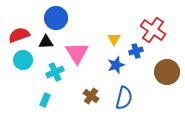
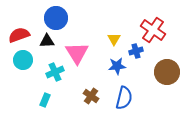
black triangle: moved 1 px right, 1 px up
blue star: moved 1 px right, 1 px down; rotated 12 degrees clockwise
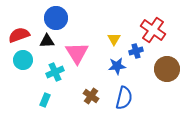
brown circle: moved 3 px up
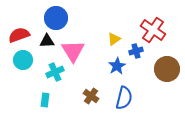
yellow triangle: rotated 24 degrees clockwise
pink triangle: moved 4 px left, 2 px up
blue star: rotated 24 degrees counterclockwise
cyan rectangle: rotated 16 degrees counterclockwise
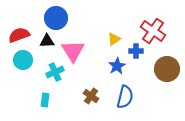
red cross: moved 1 px down
blue cross: rotated 16 degrees clockwise
blue semicircle: moved 1 px right, 1 px up
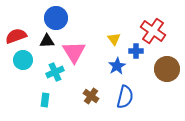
red semicircle: moved 3 px left, 1 px down
yellow triangle: rotated 32 degrees counterclockwise
pink triangle: moved 1 px right, 1 px down
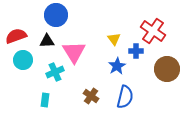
blue circle: moved 3 px up
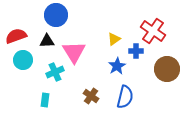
yellow triangle: rotated 32 degrees clockwise
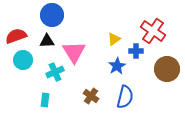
blue circle: moved 4 px left
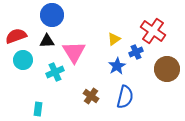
blue cross: moved 1 px down; rotated 24 degrees counterclockwise
cyan rectangle: moved 7 px left, 9 px down
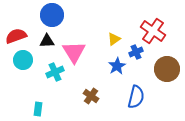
blue semicircle: moved 11 px right
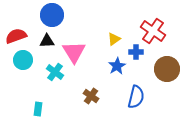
blue cross: rotated 24 degrees clockwise
cyan cross: rotated 30 degrees counterclockwise
